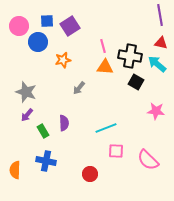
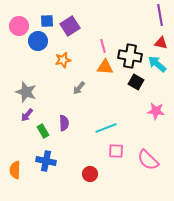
blue circle: moved 1 px up
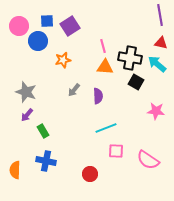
black cross: moved 2 px down
gray arrow: moved 5 px left, 2 px down
purple semicircle: moved 34 px right, 27 px up
pink semicircle: rotated 10 degrees counterclockwise
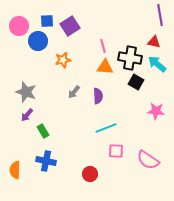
red triangle: moved 7 px left, 1 px up
gray arrow: moved 2 px down
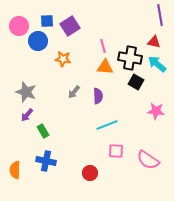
orange star: moved 1 px up; rotated 21 degrees clockwise
cyan line: moved 1 px right, 3 px up
red circle: moved 1 px up
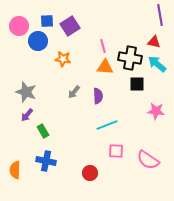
black square: moved 1 px right, 2 px down; rotated 28 degrees counterclockwise
